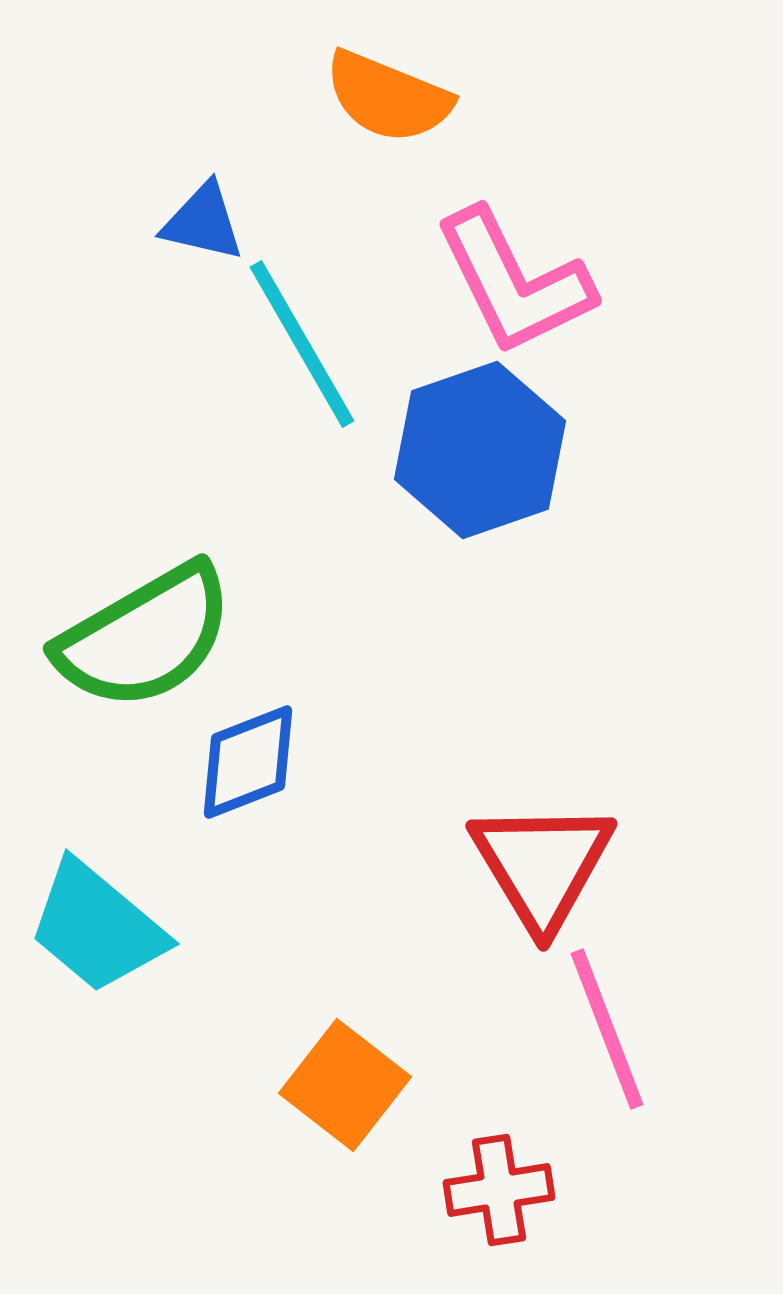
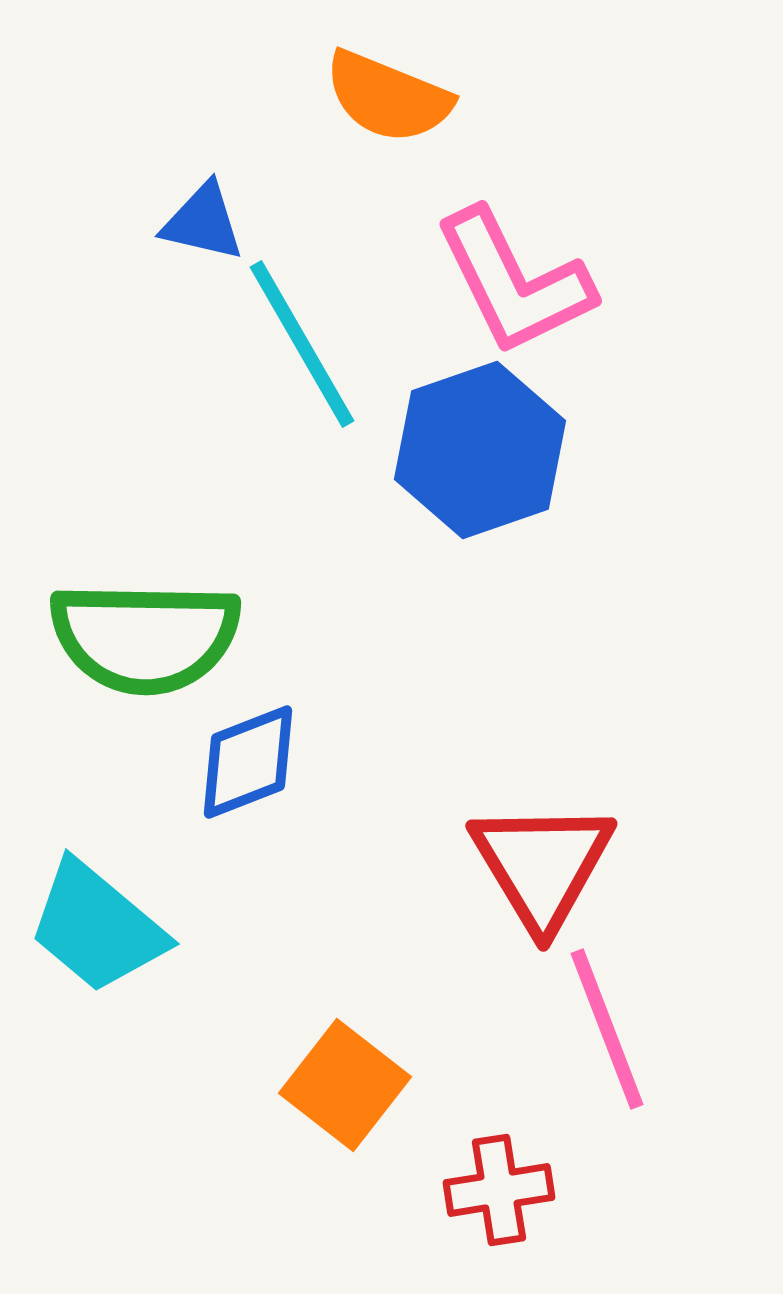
green semicircle: rotated 31 degrees clockwise
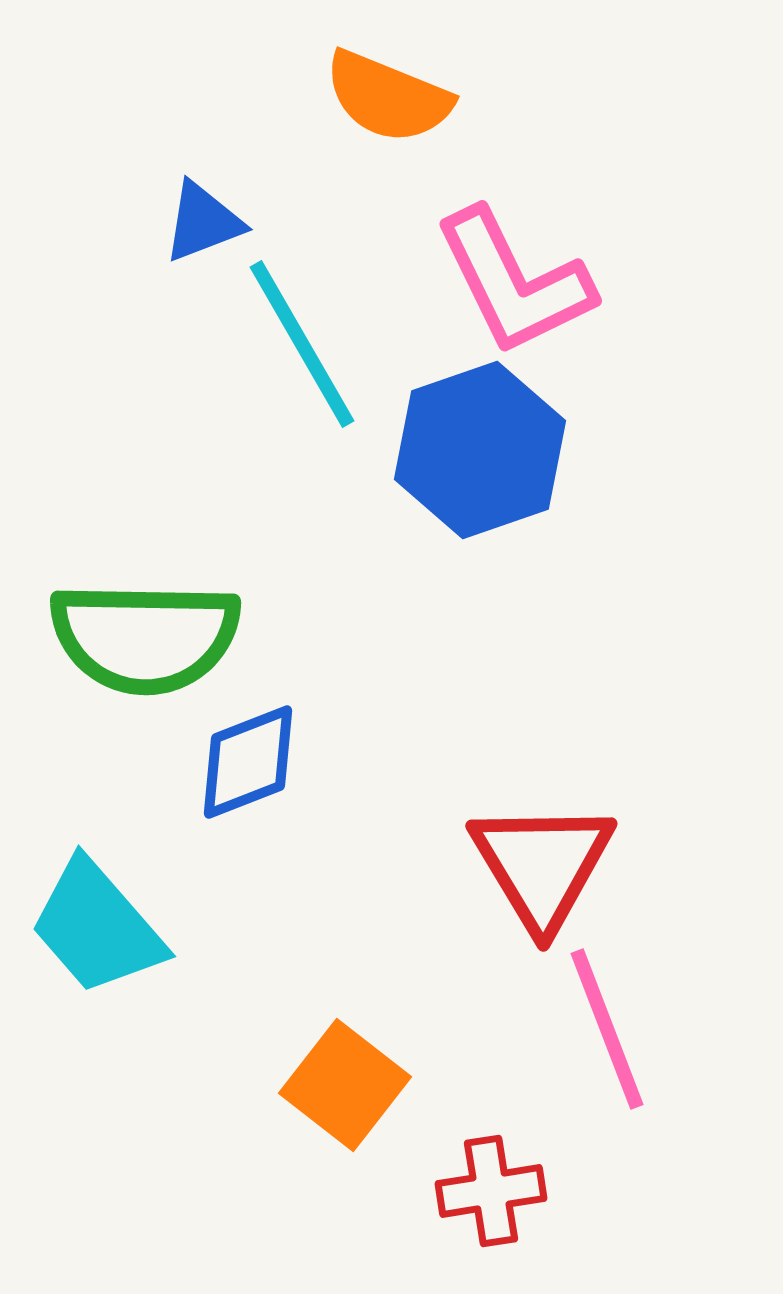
blue triangle: rotated 34 degrees counterclockwise
cyan trapezoid: rotated 9 degrees clockwise
red cross: moved 8 px left, 1 px down
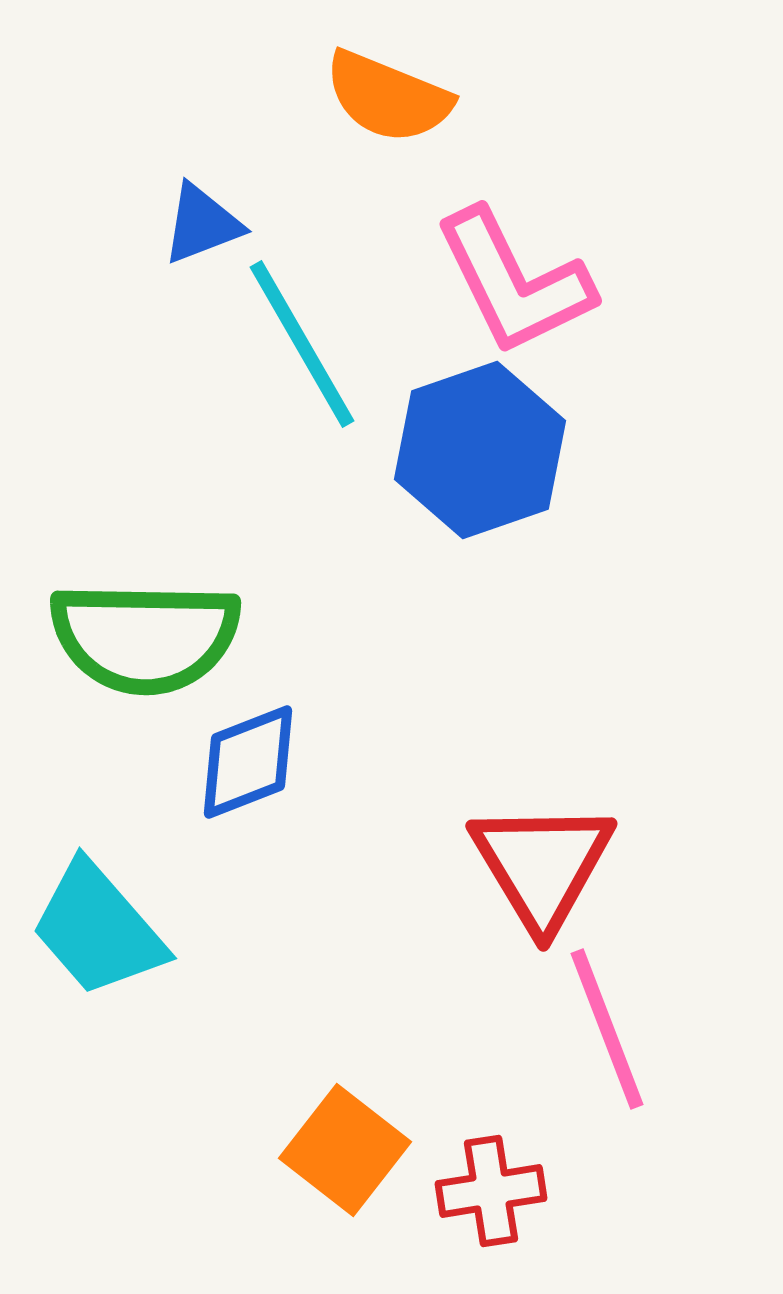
blue triangle: moved 1 px left, 2 px down
cyan trapezoid: moved 1 px right, 2 px down
orange square: moved 65 px down
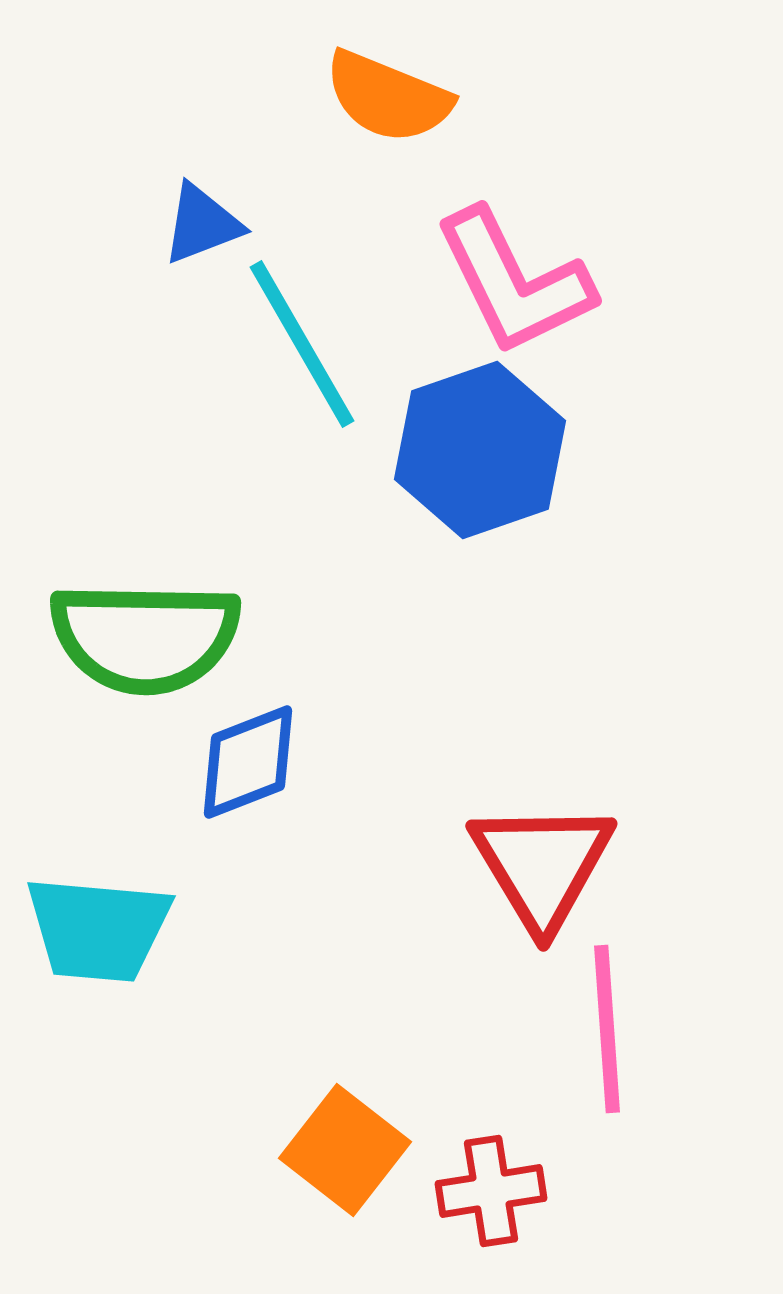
cyan trapezoid: rotated 44 degrees counterclockwise
pink line: rotated 17 degrees clockwise
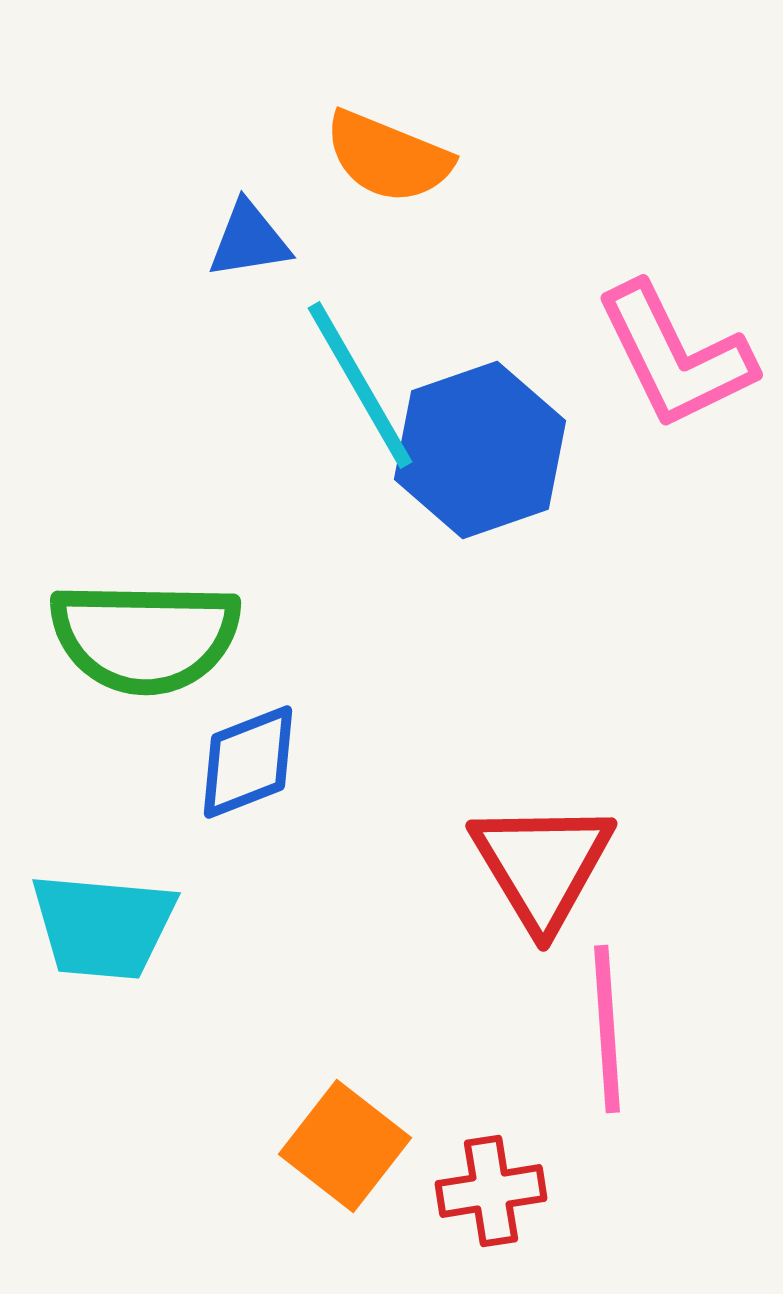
orange semicircle: moved 60 px down
blue triangle: moved 47 px right, 16 px down; rotated 12 degrees clockwise
pink L-shape: moved 161 px right, 74 px down
cyan line: moved 58 px right, 41 px down
cyan trapezoid: moved 5 px right, 3 px up
orange square: moved 4 px up
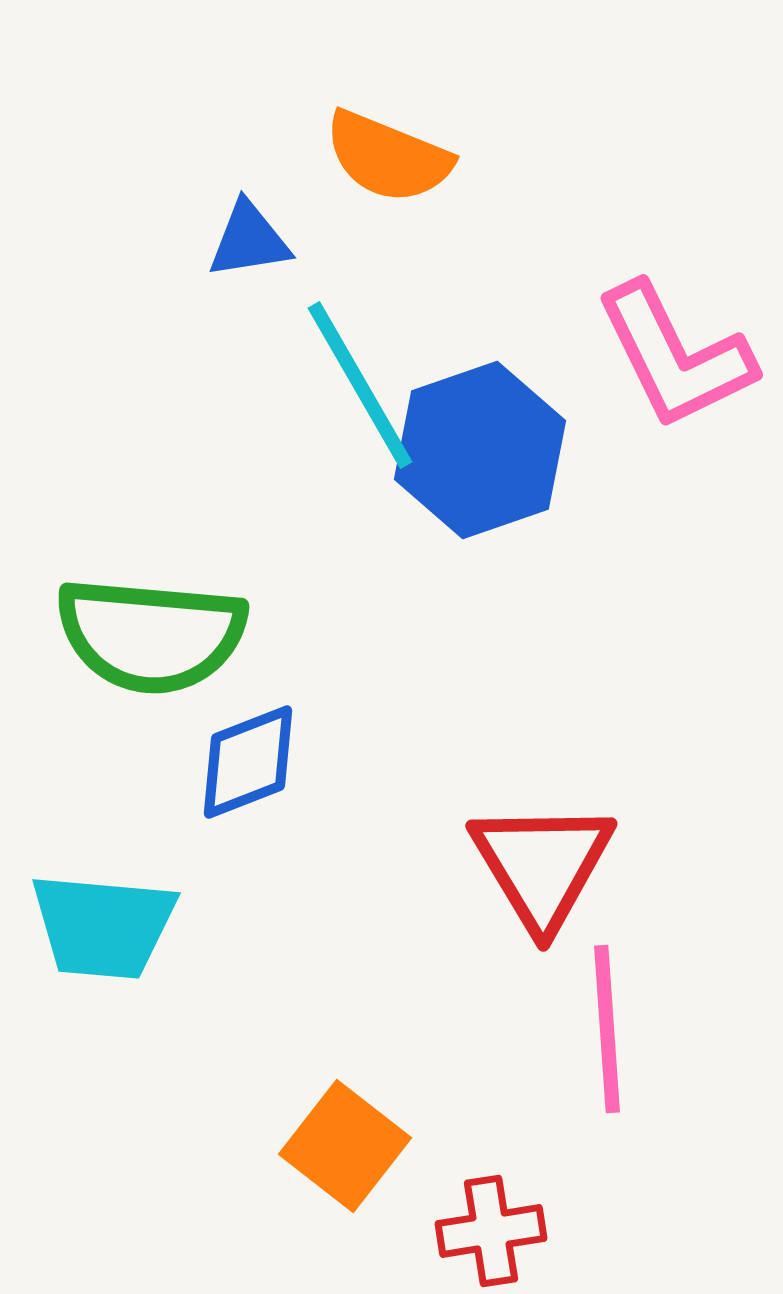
green semicircle: moved 6 px right, 2 px up; rotated 4 degrees clockwise
red cross: moved 40 px down
